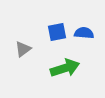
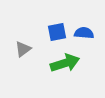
green arrow: moved 5 px up
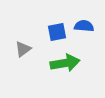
blue semicircle: moved 7 px up
green arrow: rotated 8 degrees clockwise
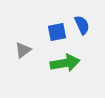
blue semicircle: moved 2 px left, 1 px up; rotated 60 degrees clockwise
gray triangle: moved 1 px down
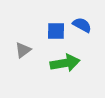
blue semicircle: rotated 36 degrees counterclockwise
blue square: moved 1 px left, 1 px up; rotated 12 degrees clockwise
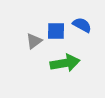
gray triangle: moved 11 px right, 9 px up
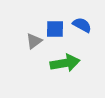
blue square: moved 1 px left, 2 px up
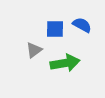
gray triangle: moved 9 px down
